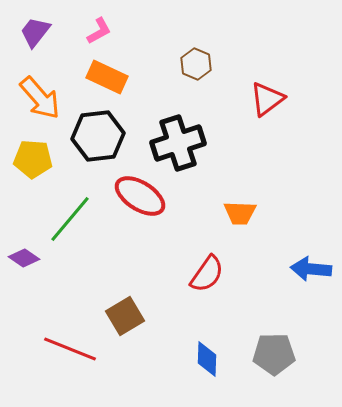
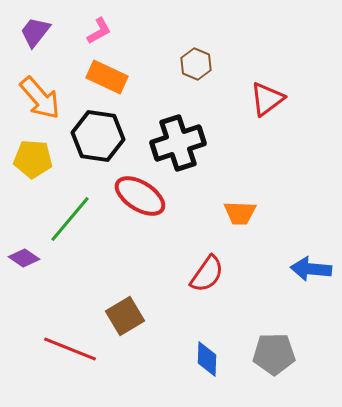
black hexagon: rotated 15 degrees clockwise
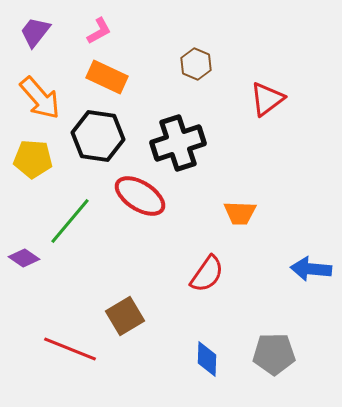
green line: moved 2 px down
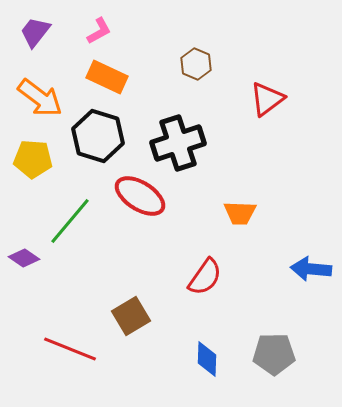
orange arrow: rotated 12 degrees counterclockwise
black hexagon: rotated 9 degrees clockwise
red semicircle: moved 2 px left, 3 px down
brown square: moved 6 px right
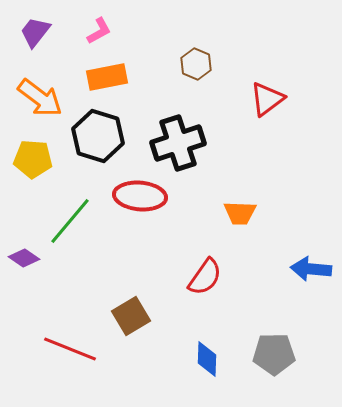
orange rectangle: rotated 36 degrees counterclockwise
red ellipse: rotated 27 degrees counterclockwise
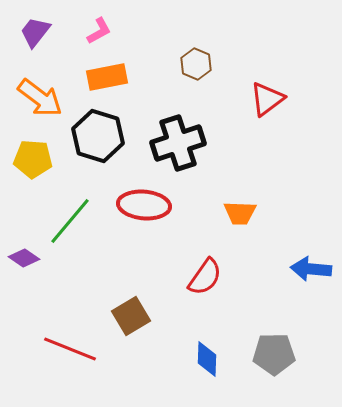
red ellipse: moved 4 px right, 9 px down
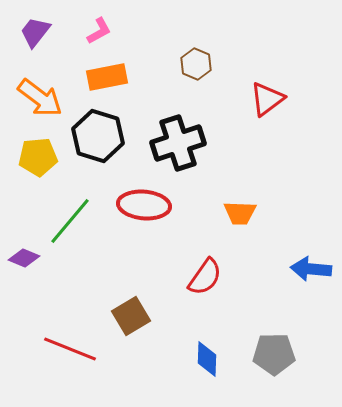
yellow pentagon: moved 5 px right, 2 px up; rotated 9 degrees counterclockwise
purple diamond: rotated 12 degrees counterclockwise
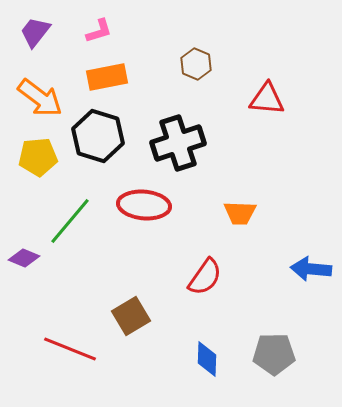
pink L-shape: rotated 12 degrees clockwise
red triangle: rotated 42 degrees clockwise
